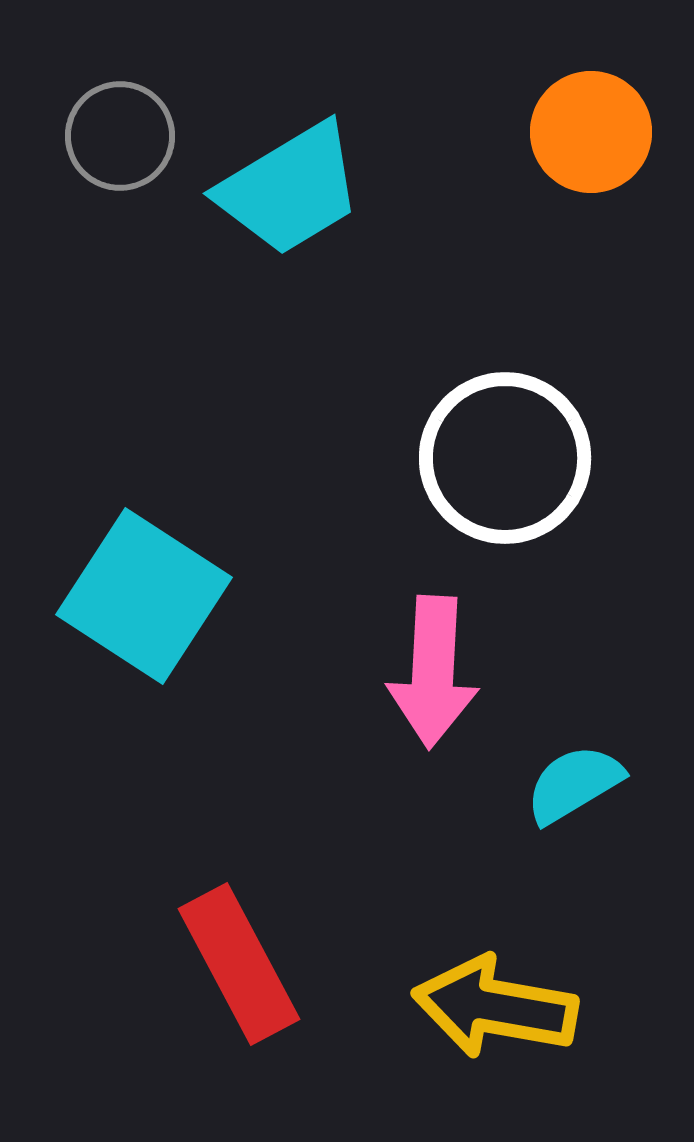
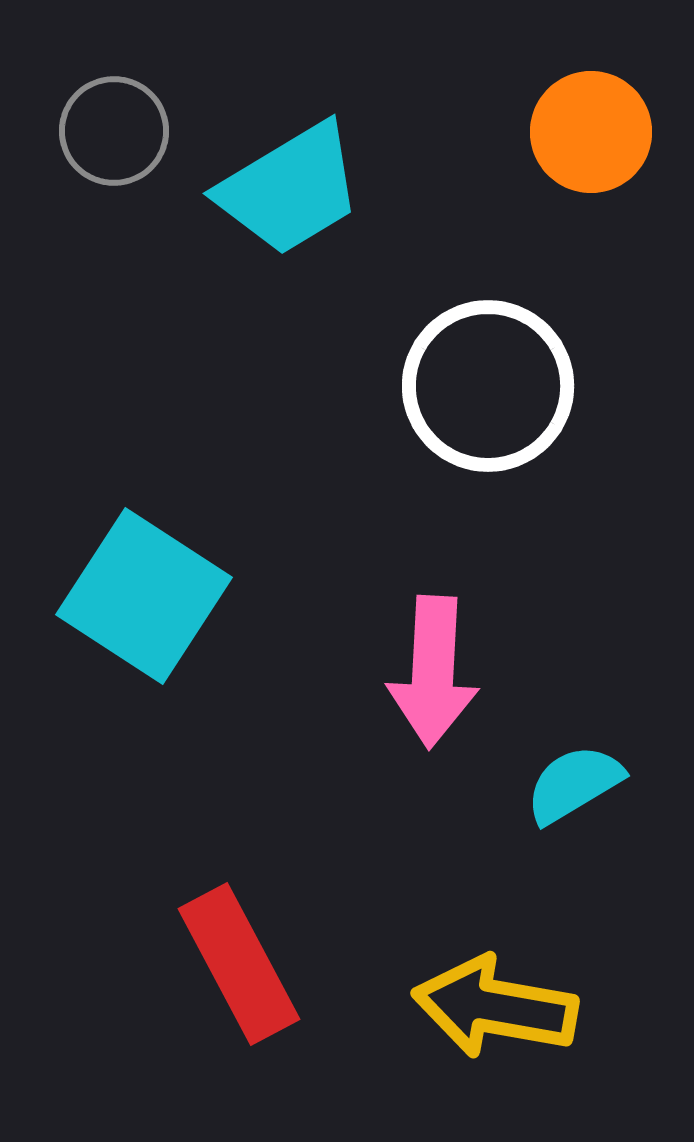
gray circle: moved 6 px left, 5 px up
white circle: moved 17 px left, 72 px up
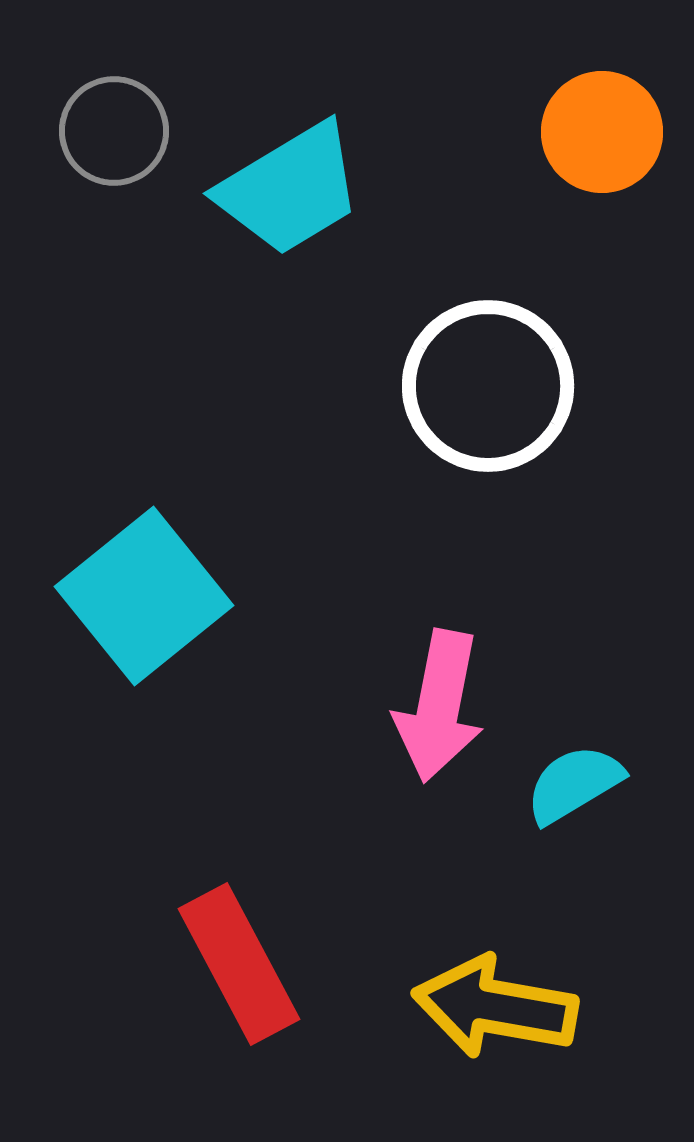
orange circle: moved 11 px right
cyan square: rotated 18 degrees clockwise
pink arrow: moved 6 px right, 34 px down; rotated 8 degrees clockwise
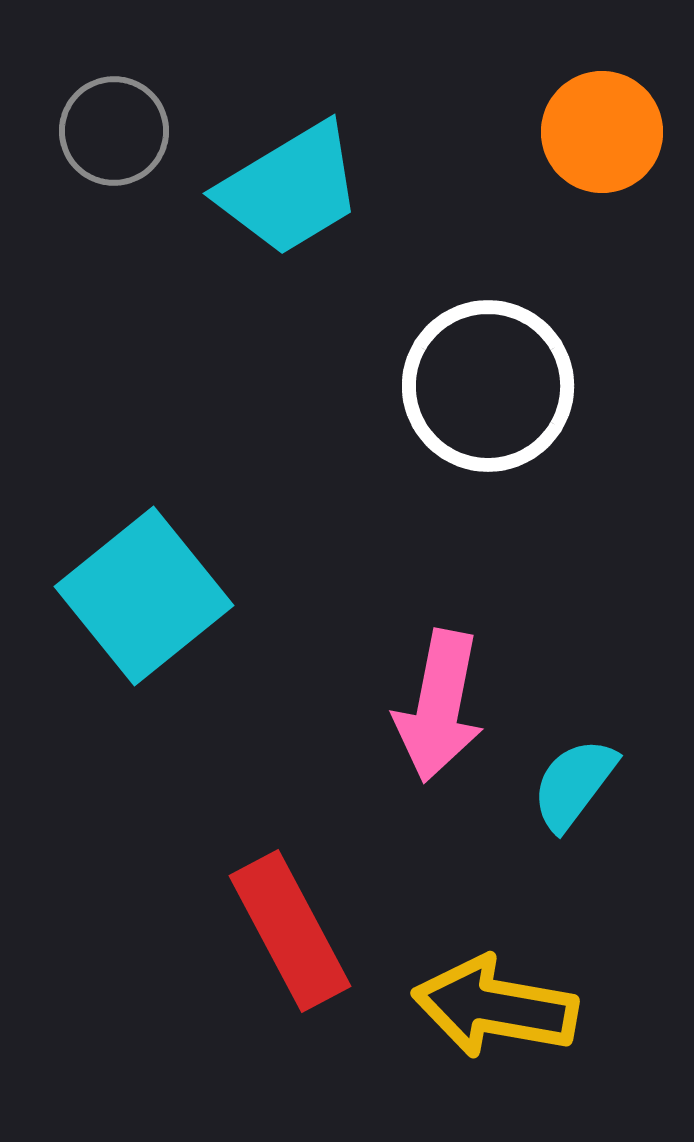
cyan semicircle: rotated 22 degrees counterclockwise
red rectangle: moved 51 px right, 33 px up
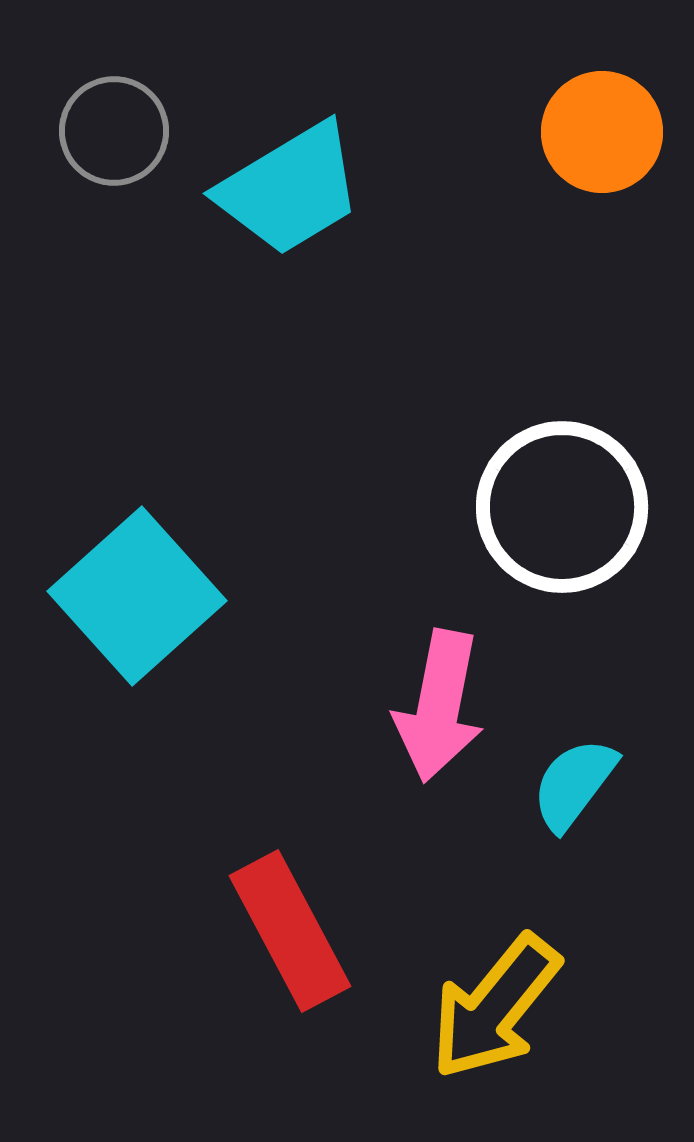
white circle: moved 74 px right, 121 px down
cyan square: moved 7 px left; rotated 3 degrees counterclockwise
yellow arrow: rotated 61 degrees counterclockwise
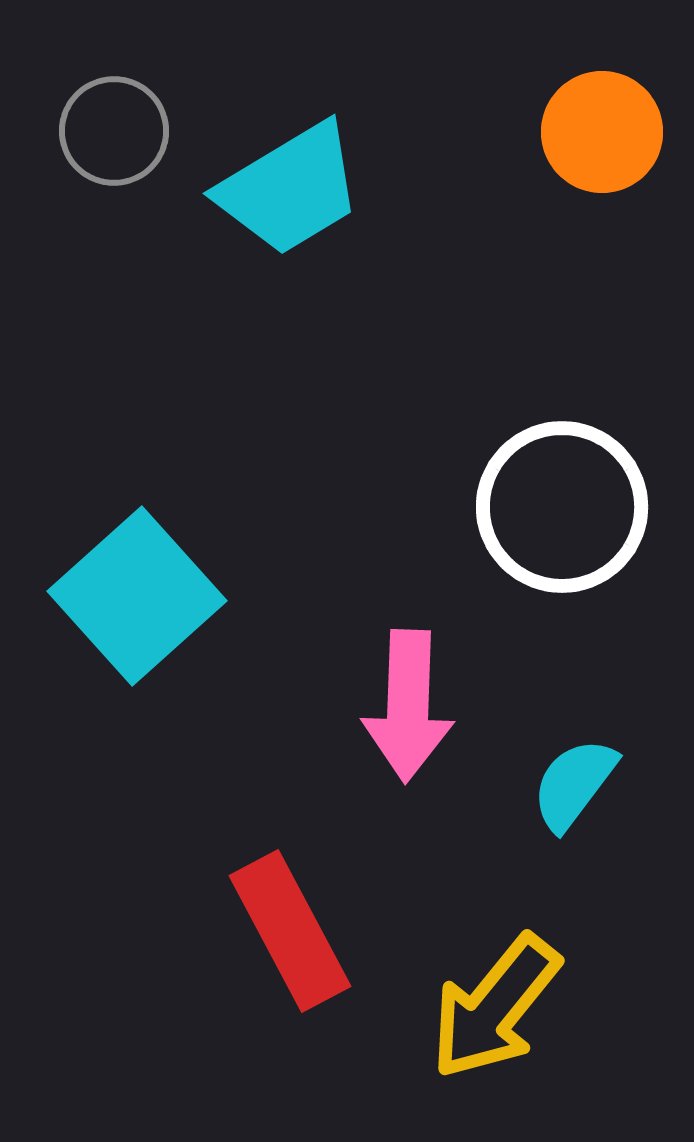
pink arrow: moved 31 px left; rotated 9 degrees counterclockwise
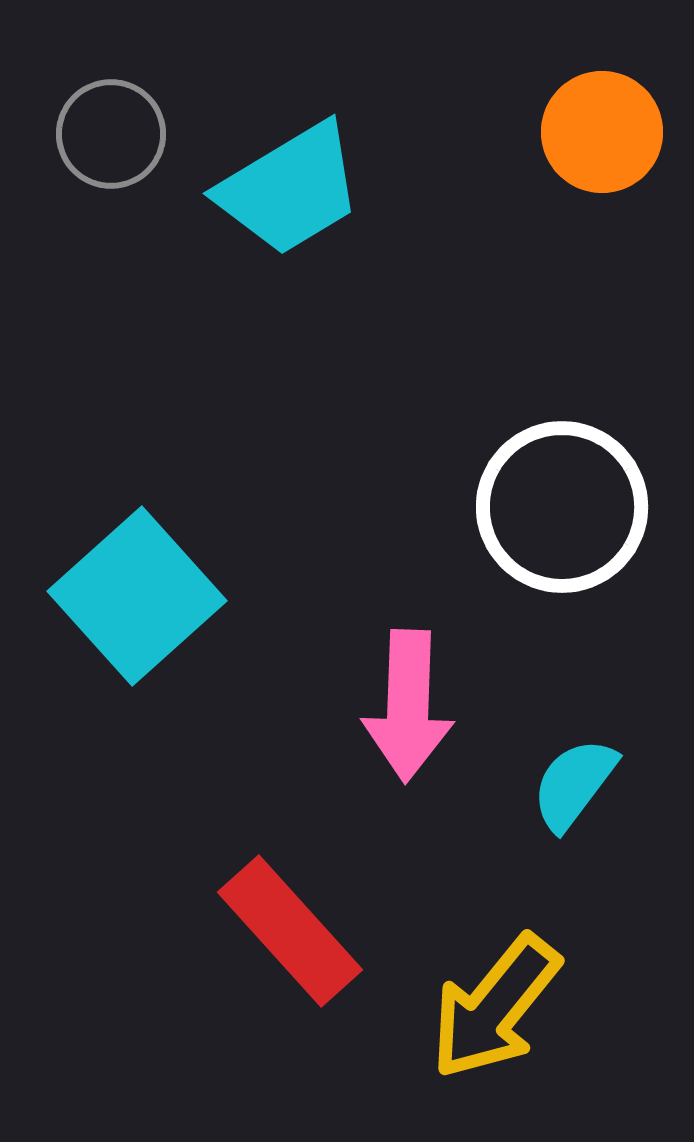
gray circle: moved 3 px left, 3 px down
red rectangle: rotated 14 degrees counterclockwise
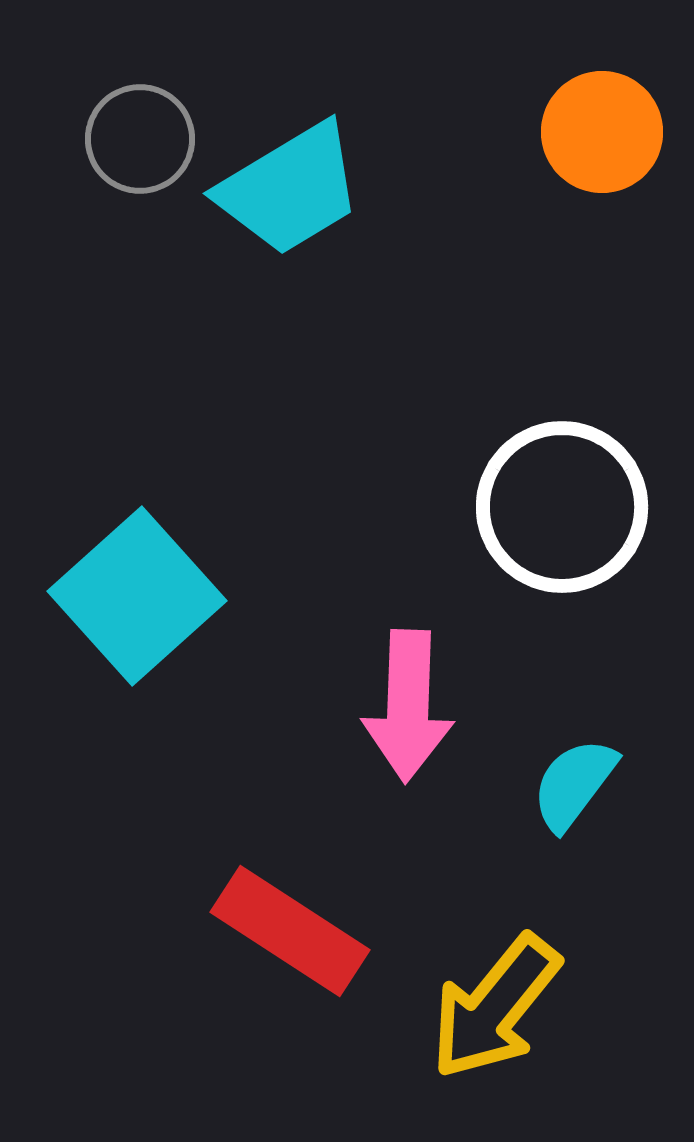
gray circle: moved 29 px right, 5 px down
red rectangle: rotated 15 degrees counterclockwise
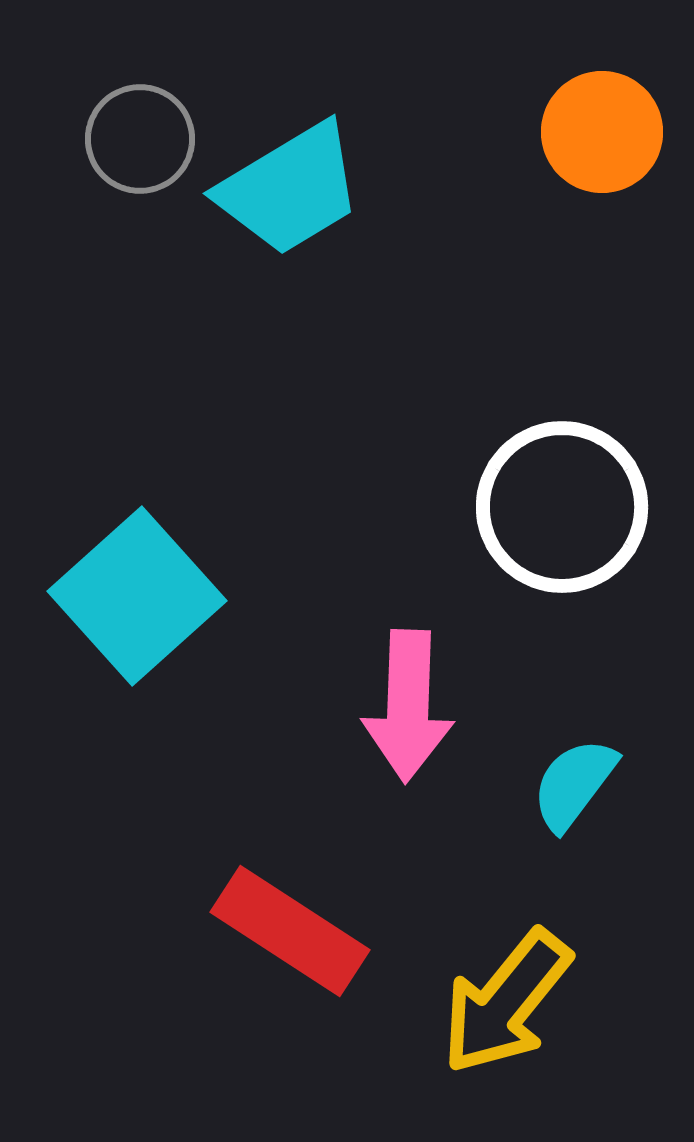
yellow arrow: moved 11 px right, 5 px up
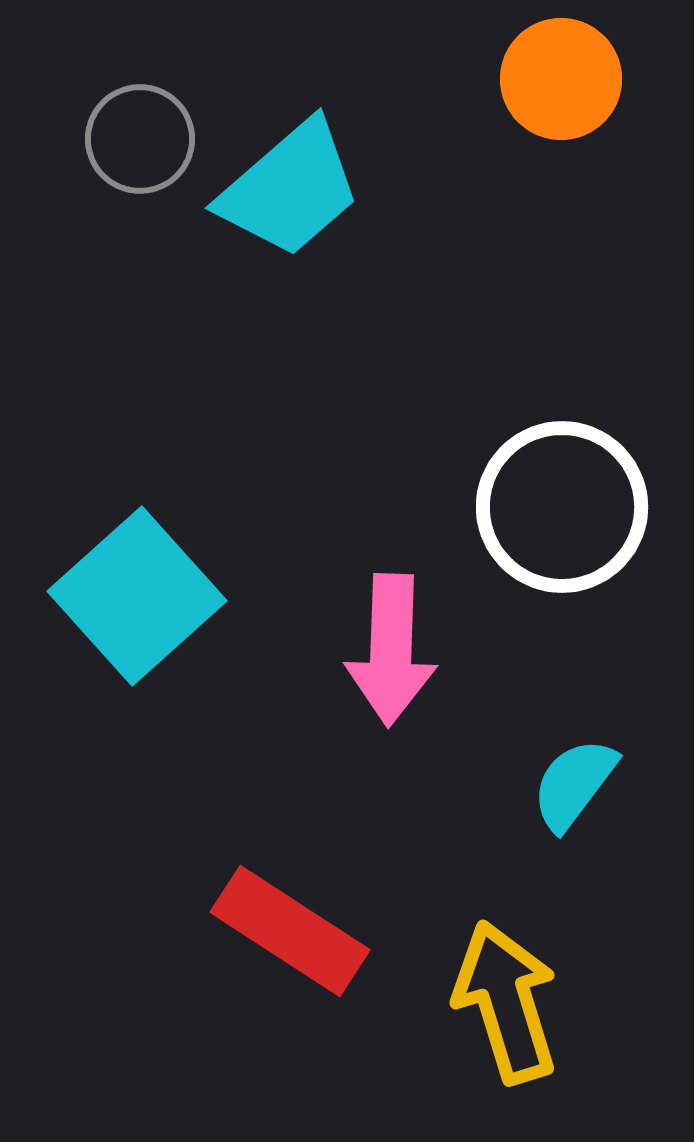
orange circle: moved 41 px left, 53 px up
cyan trapezoid: rotated 10 degrees counterclockwise
pink arrow: moved 17 px left, 56 px up
yellow arrow: rotated 124 degrees clockwise
